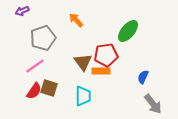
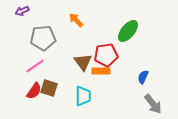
gray pentagon: rotated 15 degrees clockwise
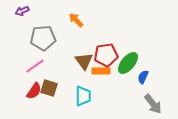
green ellipse: moved 32 px down
brown triangle: moved 1 px right, 1 px up
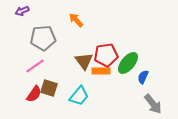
red semicircle: moved 3 px down
cyan trapezoid: moved 4 px left; rotated 40 degrees clockwise
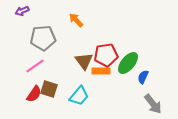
brown square: moved 1 px down
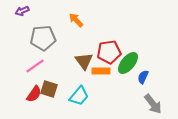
red pentagon: moved 3 px right, 3 px up
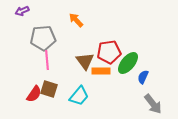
brown triangle: moved 1 px right
pink line: moved 12 px right, 6 px up; rotated 60 degrees counterclockwise
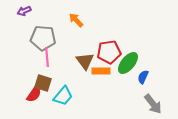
purple arrow: moved 2 px right
gray pentagon: rotated 10 degrees clockwise
pink line: moved 3 px up
brown square: moved 6 px left, 6 px up
cyan trapezoid: moved 16 px left
